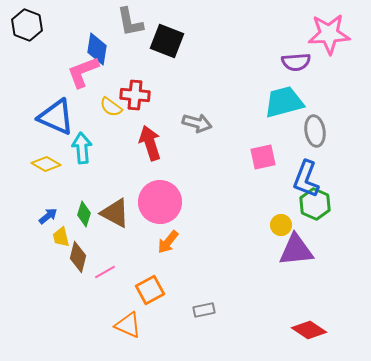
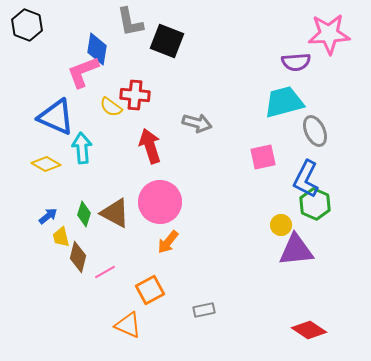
gray ellipse: rotated 16 degrees counterclockwise
red arrow: moved 3 px down
blue L-shape: rotated 6 degrees clockwise
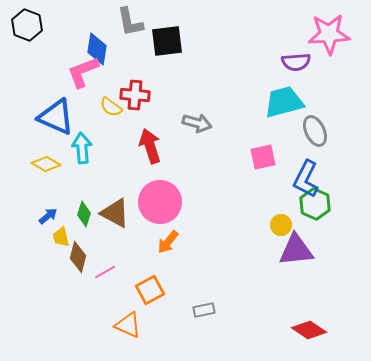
black square: rotated 28 degrees counterclockwise
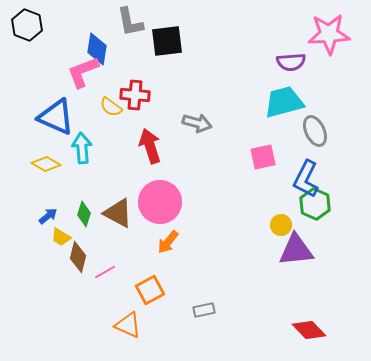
purple semicircle: moved 5 px left
brown triangle: moved 3 px right
yellow trapezoid: rotated 45 degrees counterclockwise
red diamond: rotated 12 degrees clockwise
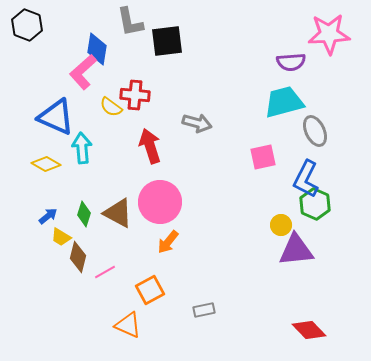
pink L-shape: rotated 21 degrees counterclockwise
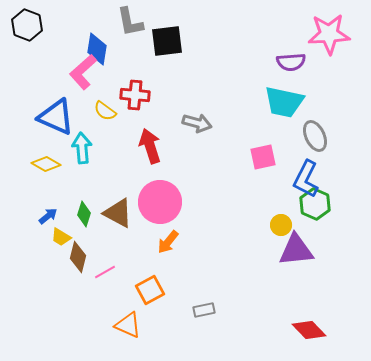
cyan trapezoid: rotated 153 degrees counterclockwise
yellow semicircle: moved 6 px left, 4 px down
gray ellipse: moved 5 px down
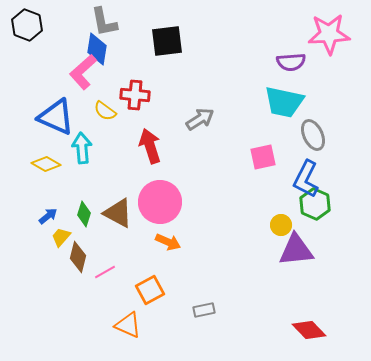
gray L-shape: moved 26 px left
gray arrow: moved 3 px right, 4 px up; rotated 48 degrees counterclockwise
gray ellipse: moved 2 px left, 1 px up
yellow trapezoid: rotated 100 degrees clockwise
orange arrow: rotated 105 degrees counterclockwise
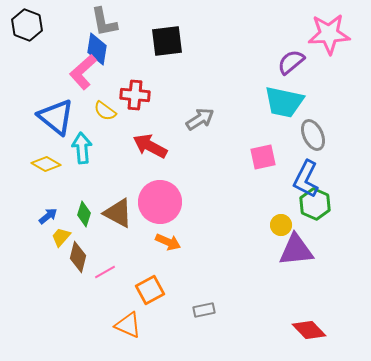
purple semicircle: rotated 144 degrees clockwise
blue triangle: rotated 15 degrees clockwise
red arrow: rotated 44 degrees counterclockwise
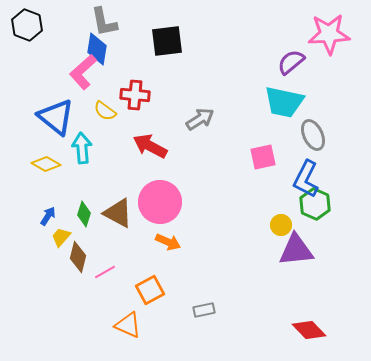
blue arrow: rotated 18 degrees counterclockwise
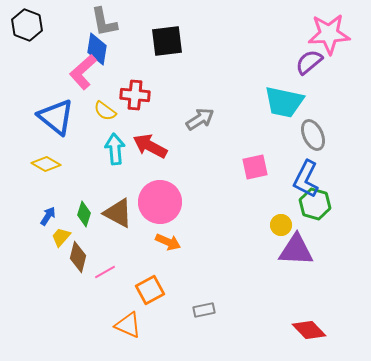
purple semicircle: moved 18 px right
cyan arrow: moved 33 px right, 1 px down
pink square: moved 8 px left, 10 px down
green hexagon: rotated 8 degrees counterclockwise
purple triangle: rotated 9 degrees clockwise
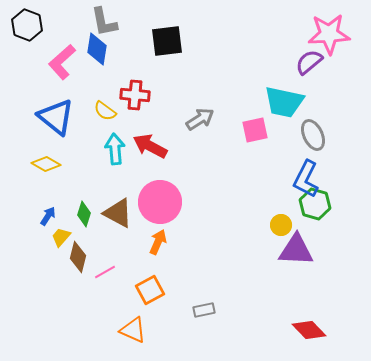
pink L-shape: moved 21 px left, 10 px up
pink square: moved 37 px up
orange arrow: moved 10 px left; rotated 90 degrees counterclockwise
orange triangle: moved 5 px right, 5 px down
